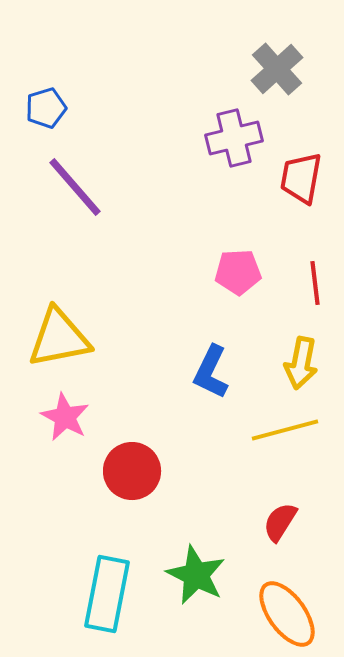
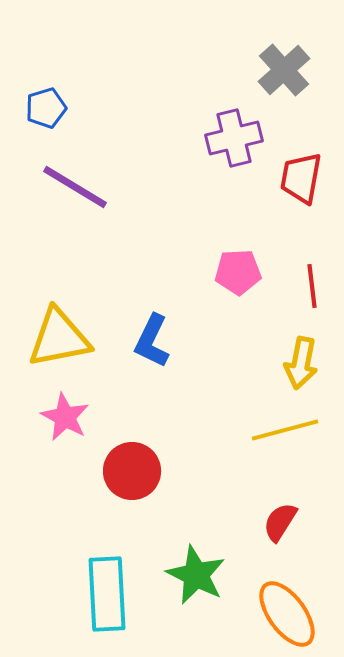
gray cross: moved 7 px right, 1 px down
purple line: rotated 18 degrees counterclockwise
red line: moved 3 px left, 3 px down
blue L-shape: moved 59 px left, 31 px up
cyan rectangle: rotated 14 degrees counterclockwise
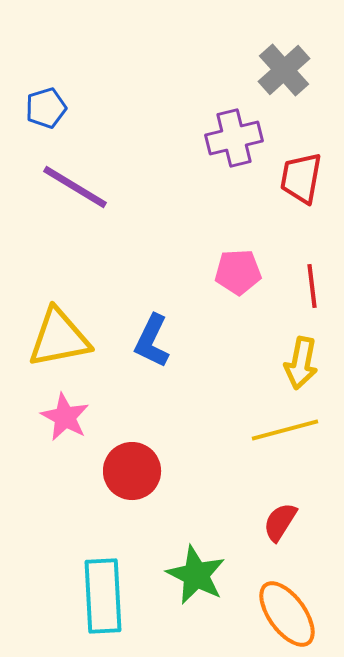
cyan rectangle: moved 4 px left, 2 px down
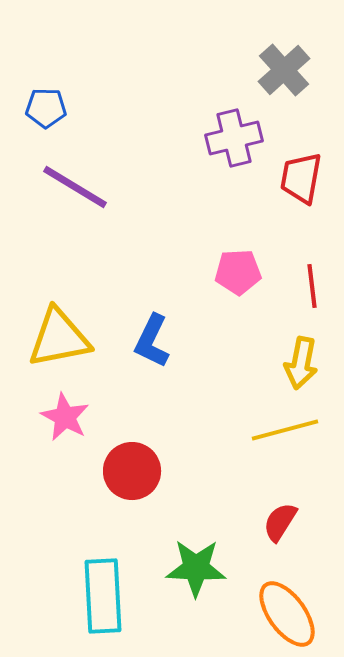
blue pentagon: rotated 18 degrees clockwise
green star: moved 7 px up; rotated 24 degrees counterclockwise
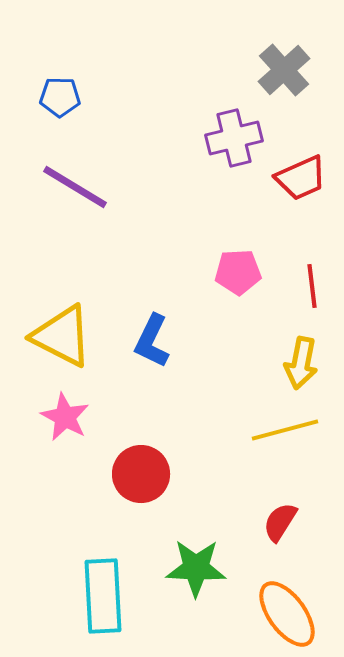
blue pentagon: moved 14 px right, 11 px up
red trapezoid: rotated 124 degrees counterclockwise
yellow triangle: moved 3 px right, 2 px up; rotated 38 degrees clockwise
red circle: moved 9 px right, 3 px down
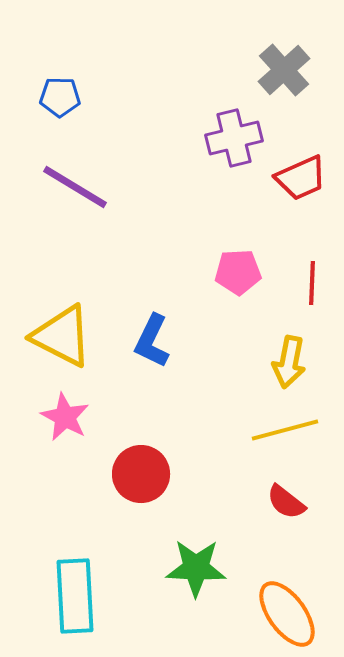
red line: moved 3 px up; rotated 9 degrees clockwise
yellow arrow: moved 12 px left, 1 px up
red semicircle: moved 6 px right, 20 px up; rotated 84 degrees counterclockwise
cyan rectangle: moved 28 px left
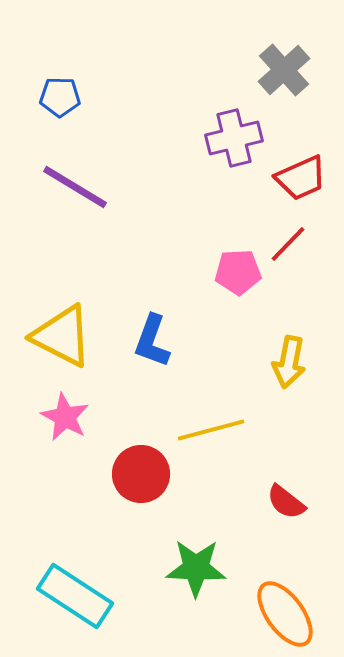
red line: moved 24 px left, 39 px up; rotated 42 degrees clockwise
blue L-shape: rotated 6 degrees counterclockwise
yellow line: moved 74 px left
cyan rectangle: rotated 54 degrees counterclockwise
orange ellipse: moved 2 px left
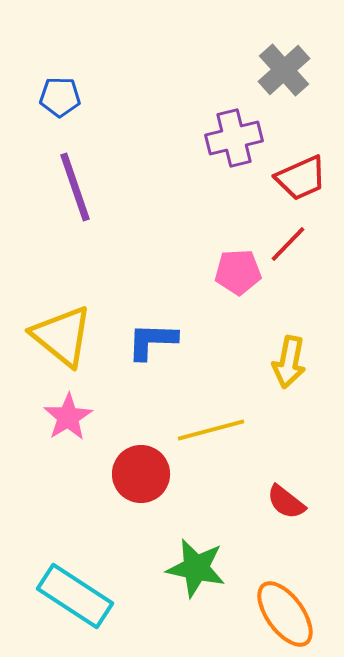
purple line: rotated 40 degrees clockwise
yellow triangle: rotated 12 degrees clockwise
blue L-shape: rotated 72 degrees clockwise
pink star: moved 3 px right; rotated 12 degrees clockwise
green star: rotated 10 degrees clockwise
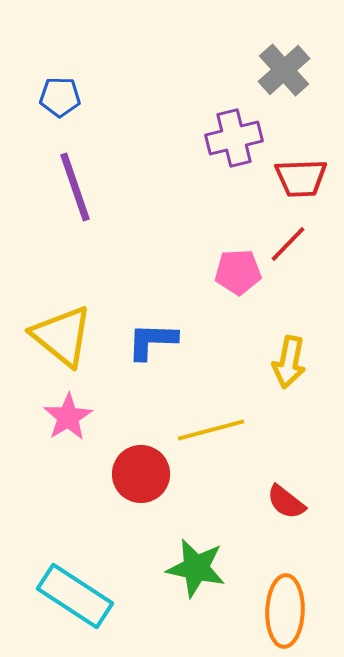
red trapezoid: rotated 22 degrees clockwise
orange ellipse: moved 3 px up; rotated 38 degrees clockwise
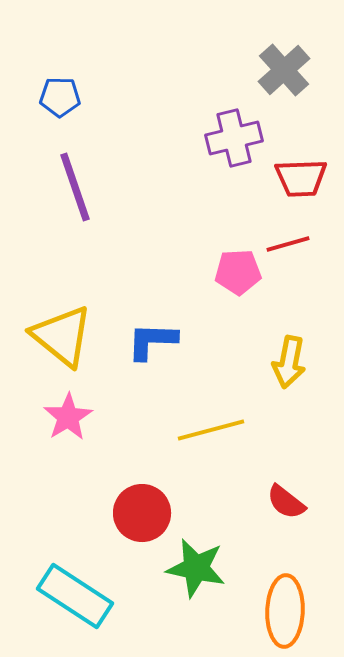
red line: rotated 30 degrees clockwise
red circle: moved 1 px right, 39 px down
